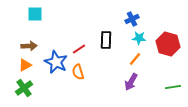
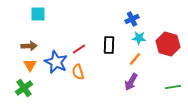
cyan square: moved 3 px right
black rectangle: moved 3 px right, 5 px down
orange triangle: moved 5 px right; rotated 32 degrees counterclockwise
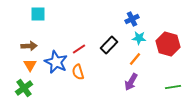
black rectangle: rotated 42 degrees clockwise
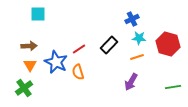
orange line: moved 2 px right, 2 px up; rotated 32 degrees clockwise
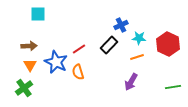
blue cross: moved 11 px left, 6 px down
red hexagon: rotated 10 degrees clockwise
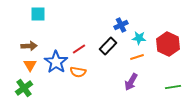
black rectangle: moved 1 px left, 1 px down
blue star: rotated 10 degrees clockwise
orange semicircle: rotated 63 degrees counterclockwise
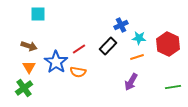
brown arrow: rotated 21 degrees clockwise
orange triangle: moved 1 px left, 2 px down
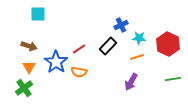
orange semicircle: moved 1 px right
green line: moved 8 px up
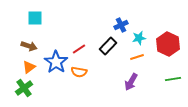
cyan square: moved 3 px left, 4 px down
cyan star: rotated 16 degrees counterclockwise
orange triangle: rotated 24 degrees clockwise
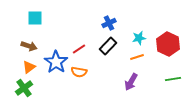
blue cross: moved 12 px left, 2 px up
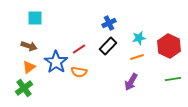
red hexagon: moved 1 px right, 2 px down
